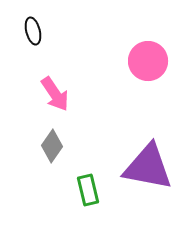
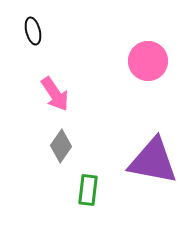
gray diamond: moved 9 px right
purple triangle: moved 5 px right, 6 px up
green rectangle: rotated 20 degrees clockwise
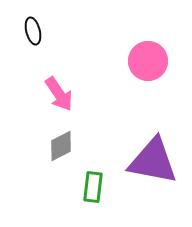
pink arrow: moved 4 px right
gray diamond: rotated 28 degrees clockwise
green rectangle: moved 5 px right, 3 px up
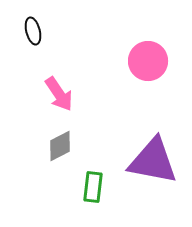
gray diamond: moved 1 px left
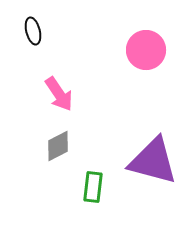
pink circle: moved 2 px left, 11 px up
gray diamond: moved 2 px left
purple triangle: rotated 4 degrees clockwise
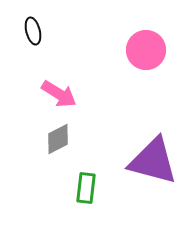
pink arrow: rotated 24 degrees counterclockwise
gray diamond: moved 7 px up
green rectangle: moved 7 px left, 1 px down
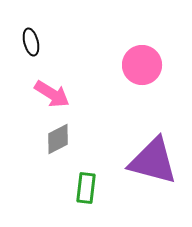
black ellipse: moved 2 px left, 11 px down
pink circle: moved 4 px left, 15 px down
pink arrow: moved 7 px left
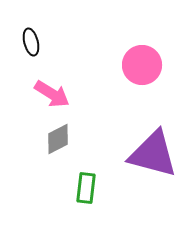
purple triangle: moved 7 px up
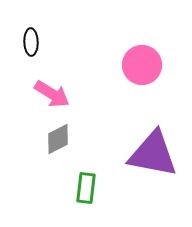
black ellipse: rotated 12 degrees clockwise
purple triangle: rotated 4 degrees counterclockwise
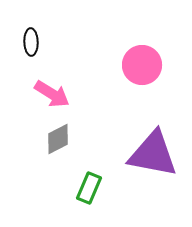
green rectangle: moved 3 px right; rotated 16 degrees clockwise
